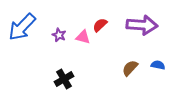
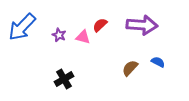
blue semicircle: moved 3 px up; rotated 16 degrees clockwise
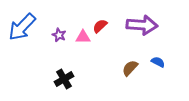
red semicircle: moved 1 px down
pink triangle: rotated 14 degrees counterclockwise
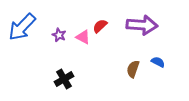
pink triangle: rotated 28 degrees clockwise
brown semicircle: moved 3 px right, 1 px down; rotated 24 degrees counterclockwise
